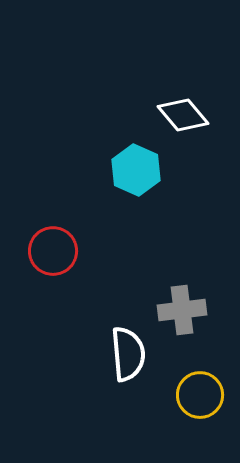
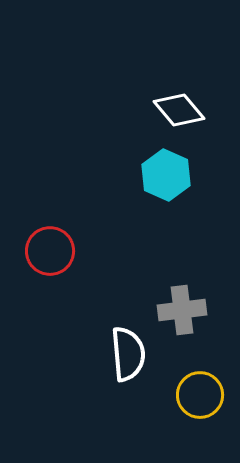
white diamond: moved 4 px left, 5 px up
cyan hexagon: moved 30 px right, 5 px down
red circle: moved 3 px left
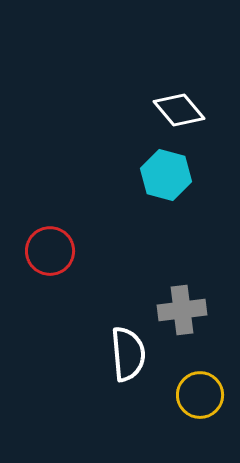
cyan hexagon: rotated 9 degrees counterclockwise
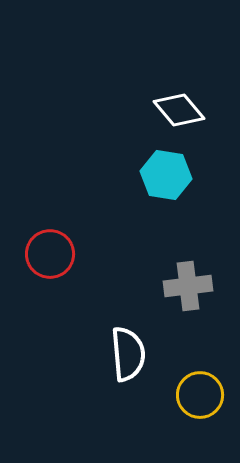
cyan hexagon: rotated 6 degrees counterclockwise
red circle: moved 3 px down
gray cross: moved 6 px right, 24 px up
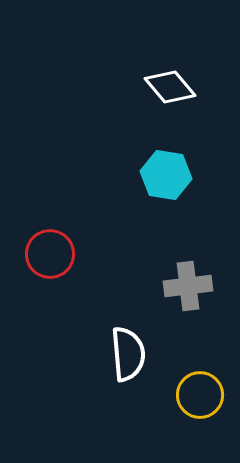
white diamond: moved 9 px left, 23 px up
